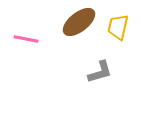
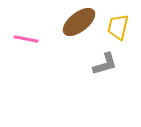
gray L-shape: moved 5 px right, 8 px up
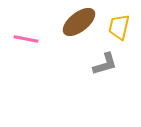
yellow trapezoid: moved 1 px right
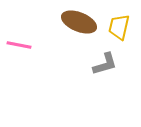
brown ellipse: rotated 60 degrees clockwise
pink line: moved 7 px left, 6 px down
